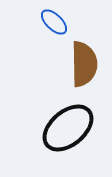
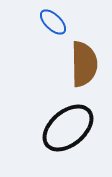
blue ellipse: moved 1 px left
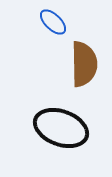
black ellipse: moved 7 px left; rotated 60 degrees clockwise
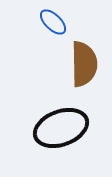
black ellipse: rotated 40 degrees counterclockwise
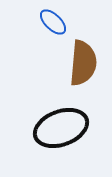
brown semicircle: moved 1 px left, 1 px up; rotated 6 degrees clockwise
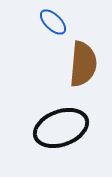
brown semicircle: moved 1 px down
